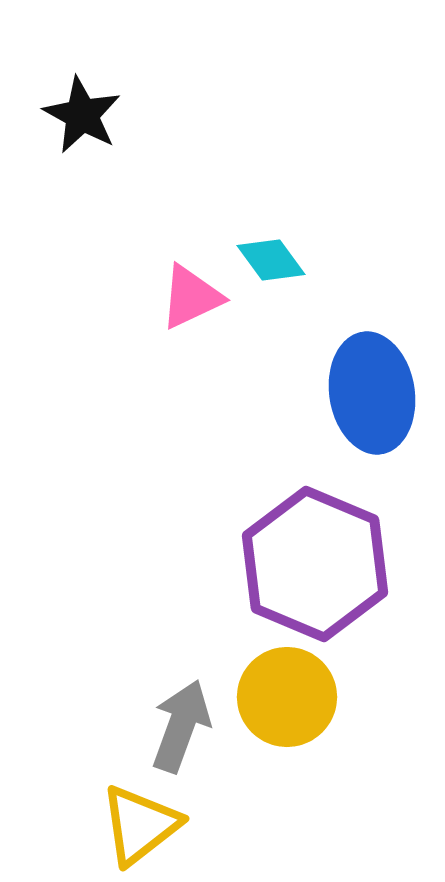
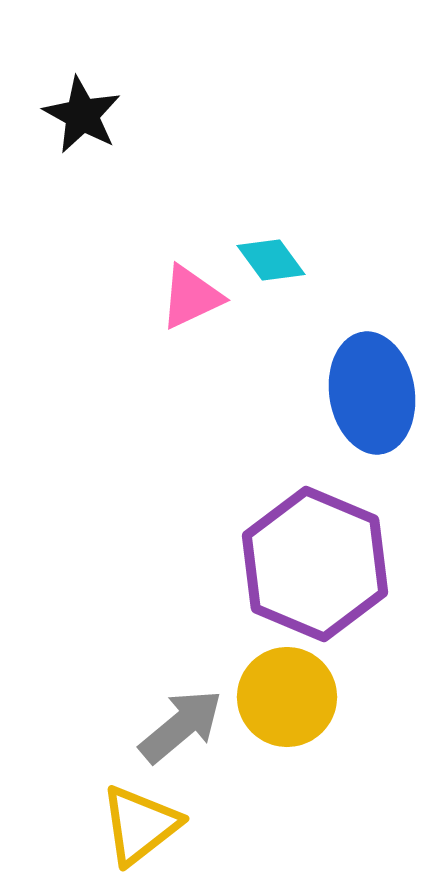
gray arrow: rotated 30 degrees clockwise
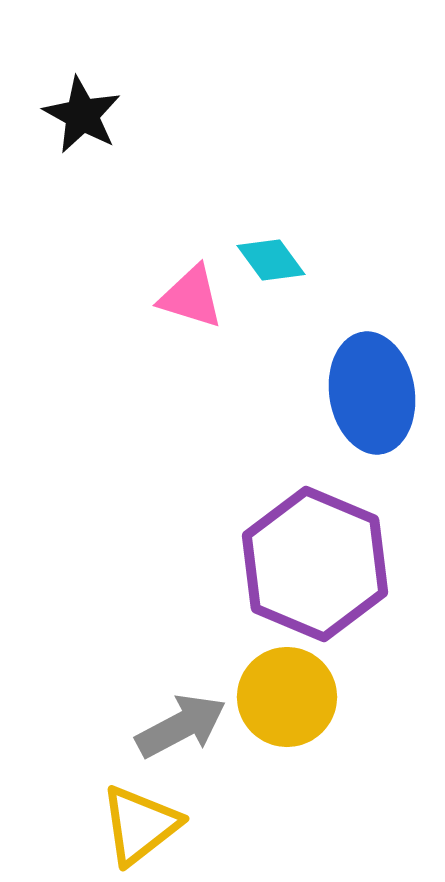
pink triangle: rotated 42 degrees clockwise
gray arrow: rotated 12 degrees clockwise
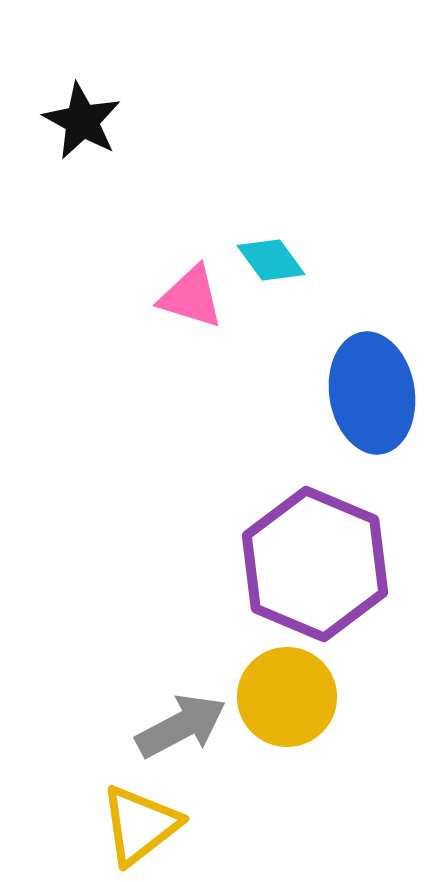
black star: moved 6 px down
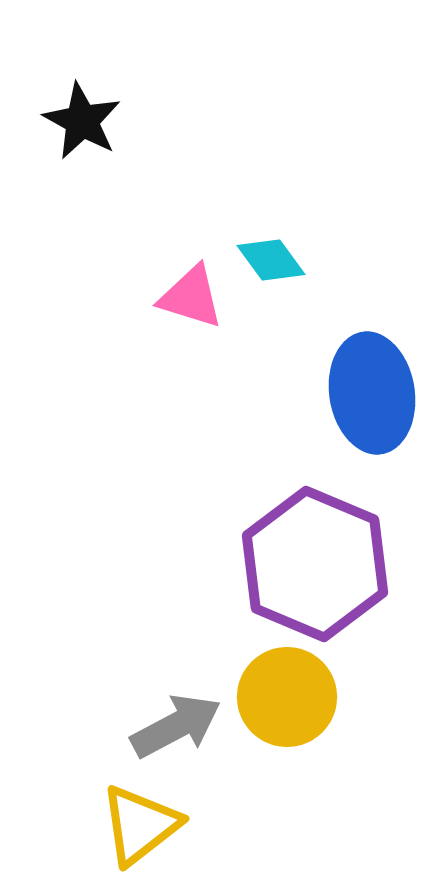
gray arrow: moved 5 px left
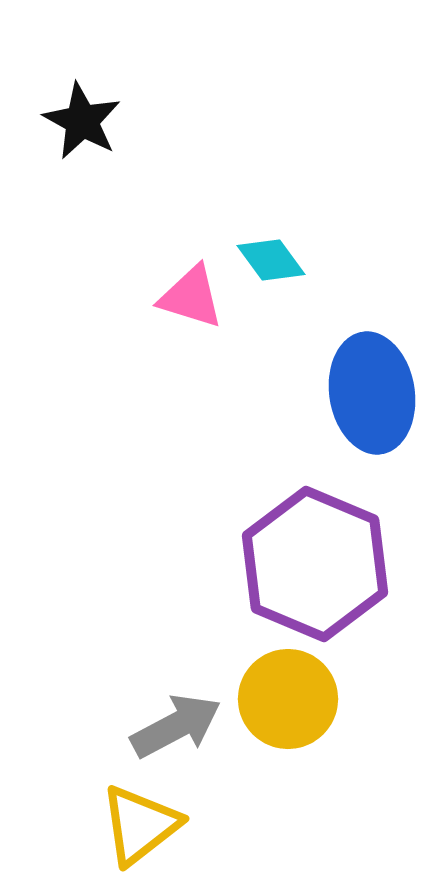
yellow circle: moved 1 px right, 2 px down
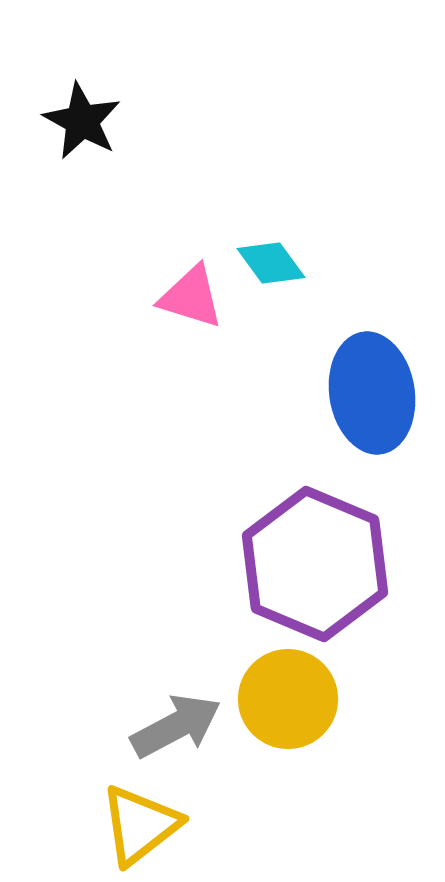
cyan diamond: moved 3 px down
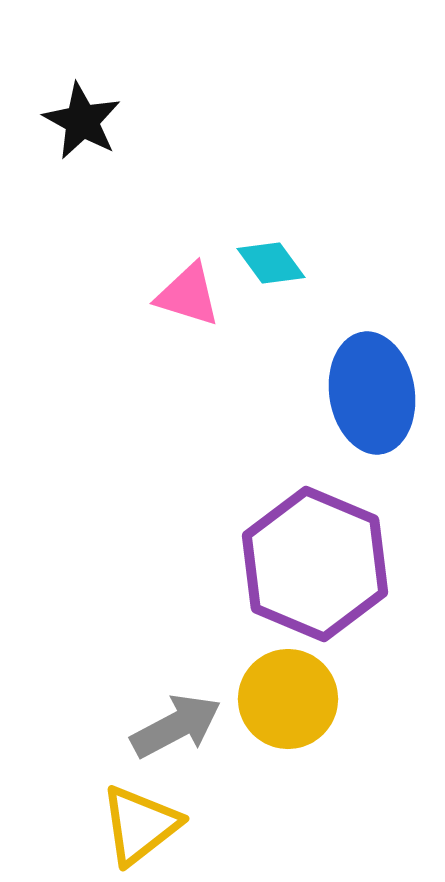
pink triangle: moved 3 px left, 2 px up
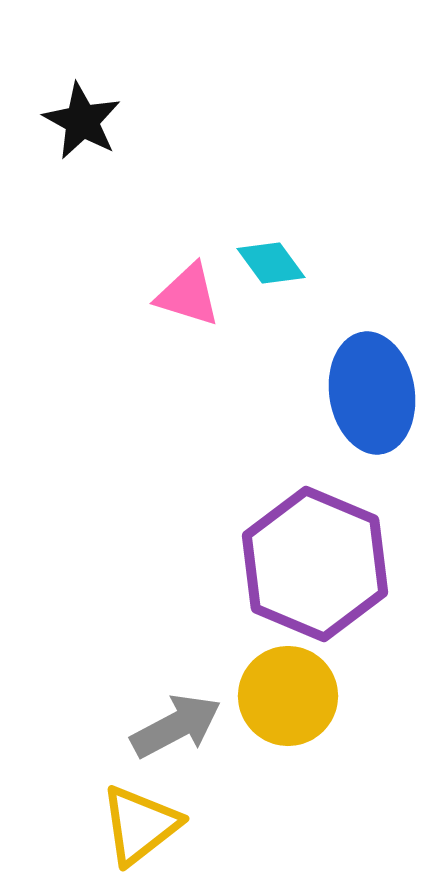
yellow circle: moved 3 px up
